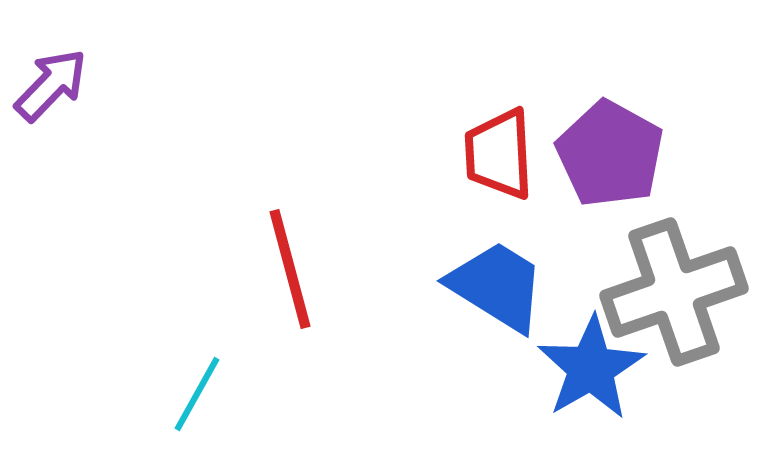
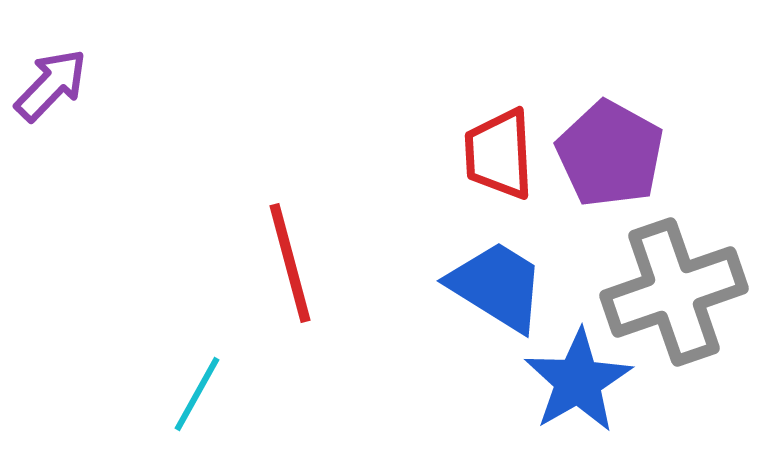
red line: moved 6 px up
blue star: moved 13 px left, 13 px down
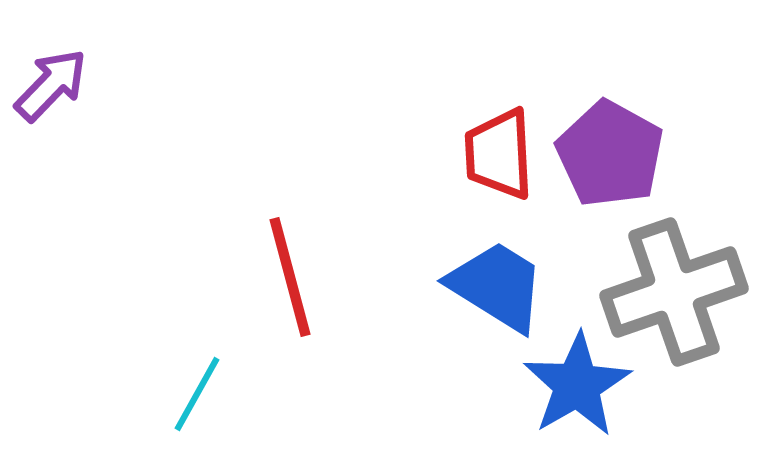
red line: moved 14 px down
blue star: moved 1 px left, 4 px down
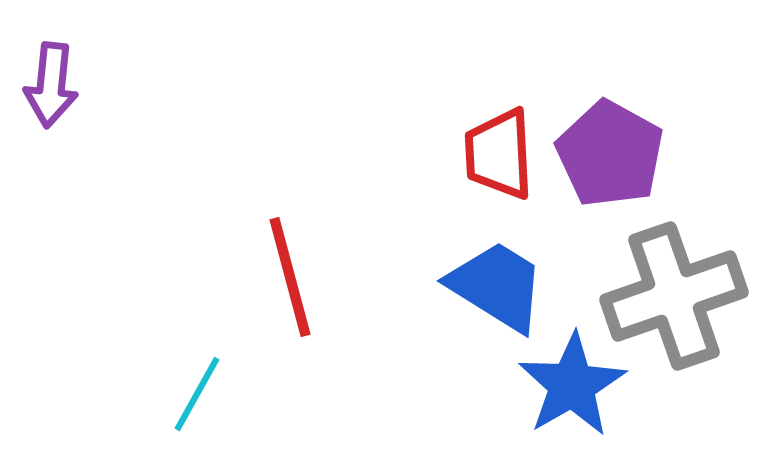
purple arrow: rotated 142 degrees clockwise
gray cross: moved 4 px down
blue star: moved 5 px left
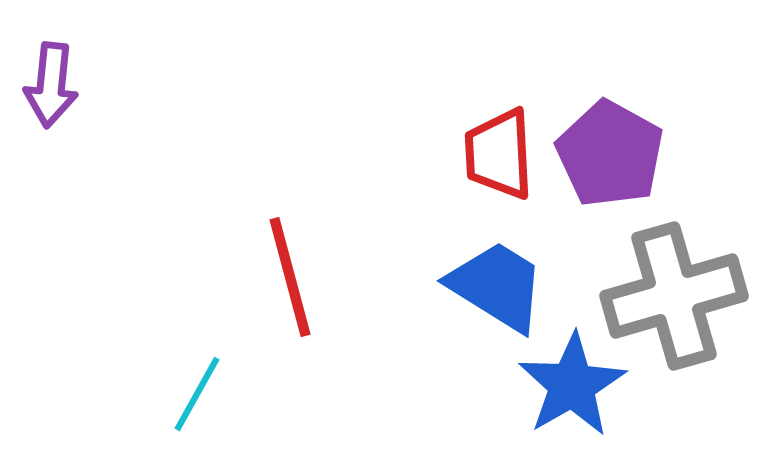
gray cross: rotated 3 degrees clockwise
